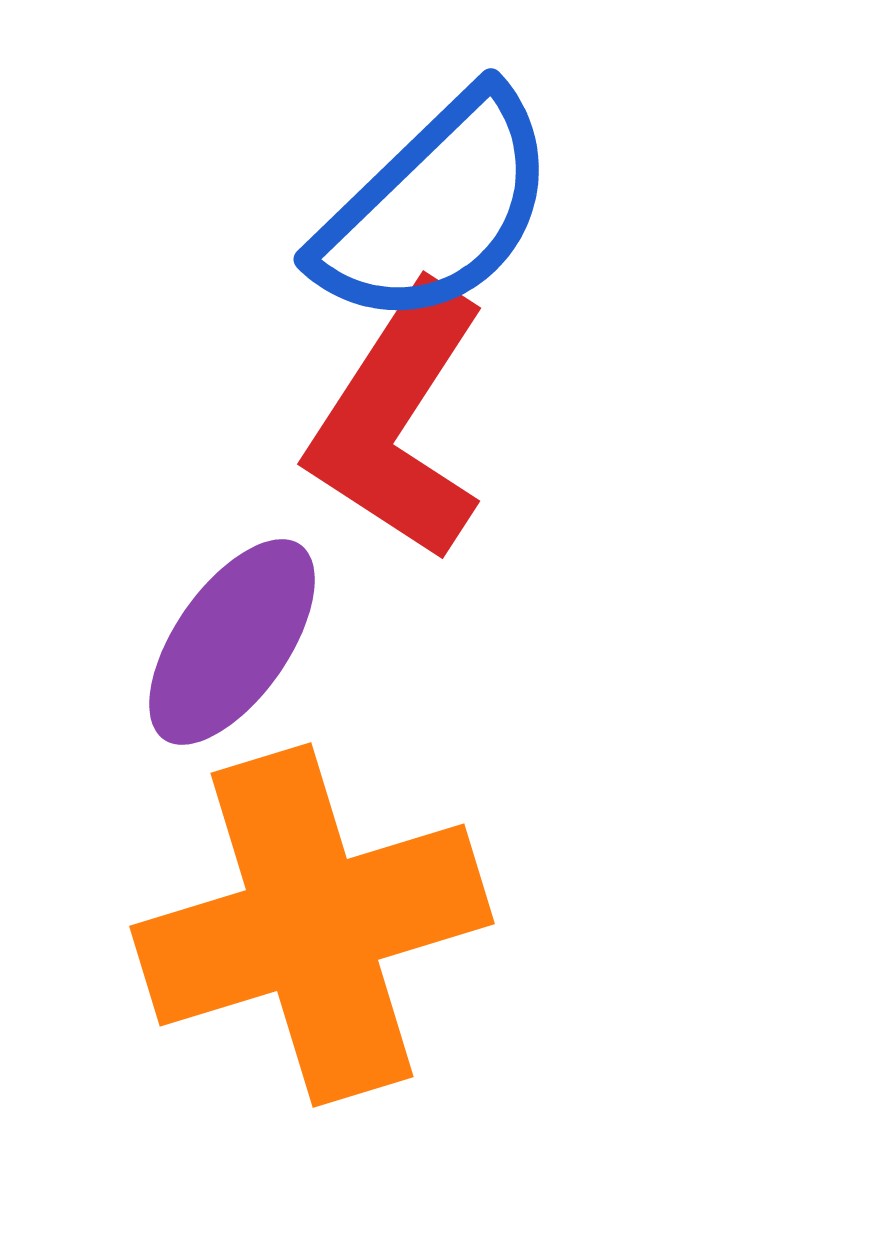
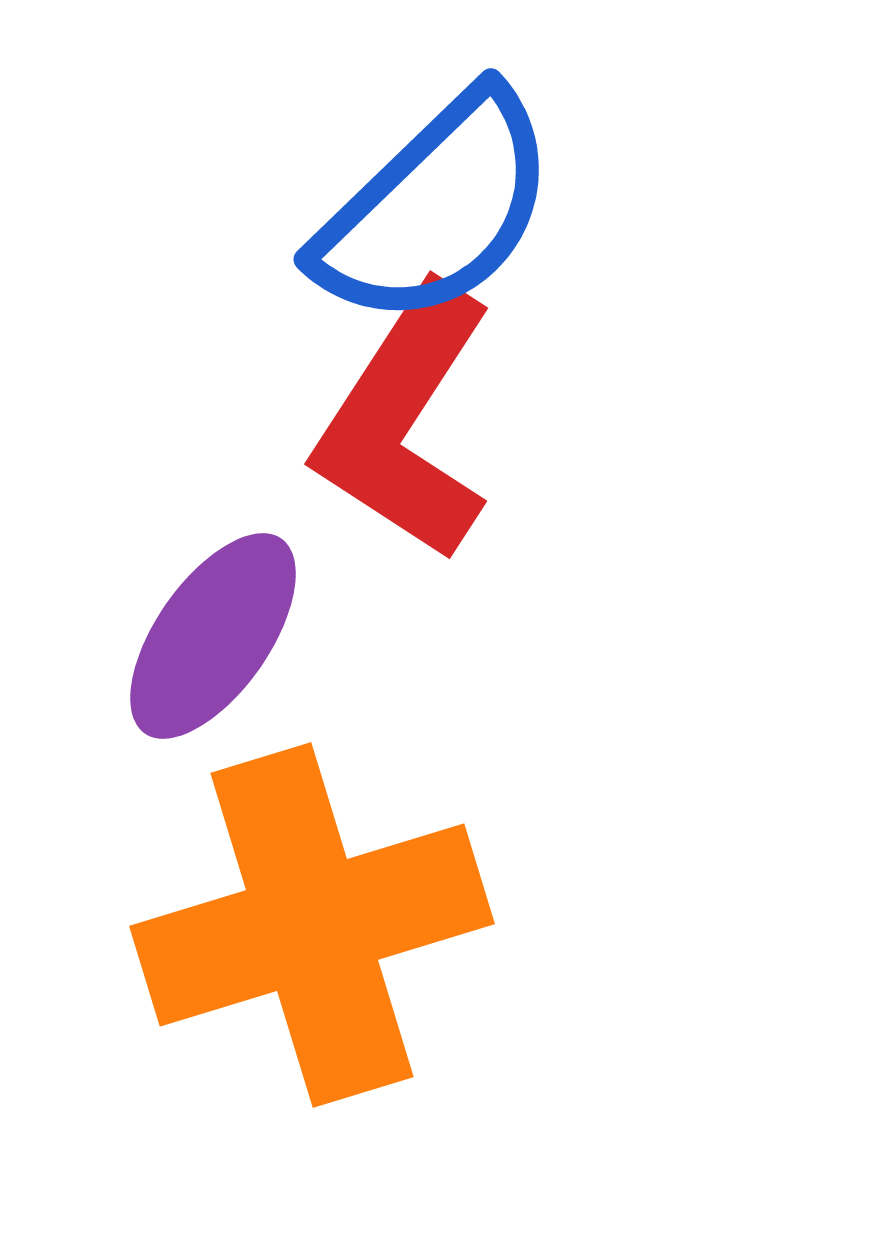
red L-shape: moved 7 px right
purple ellipse: moved 19 px left, 6 px up
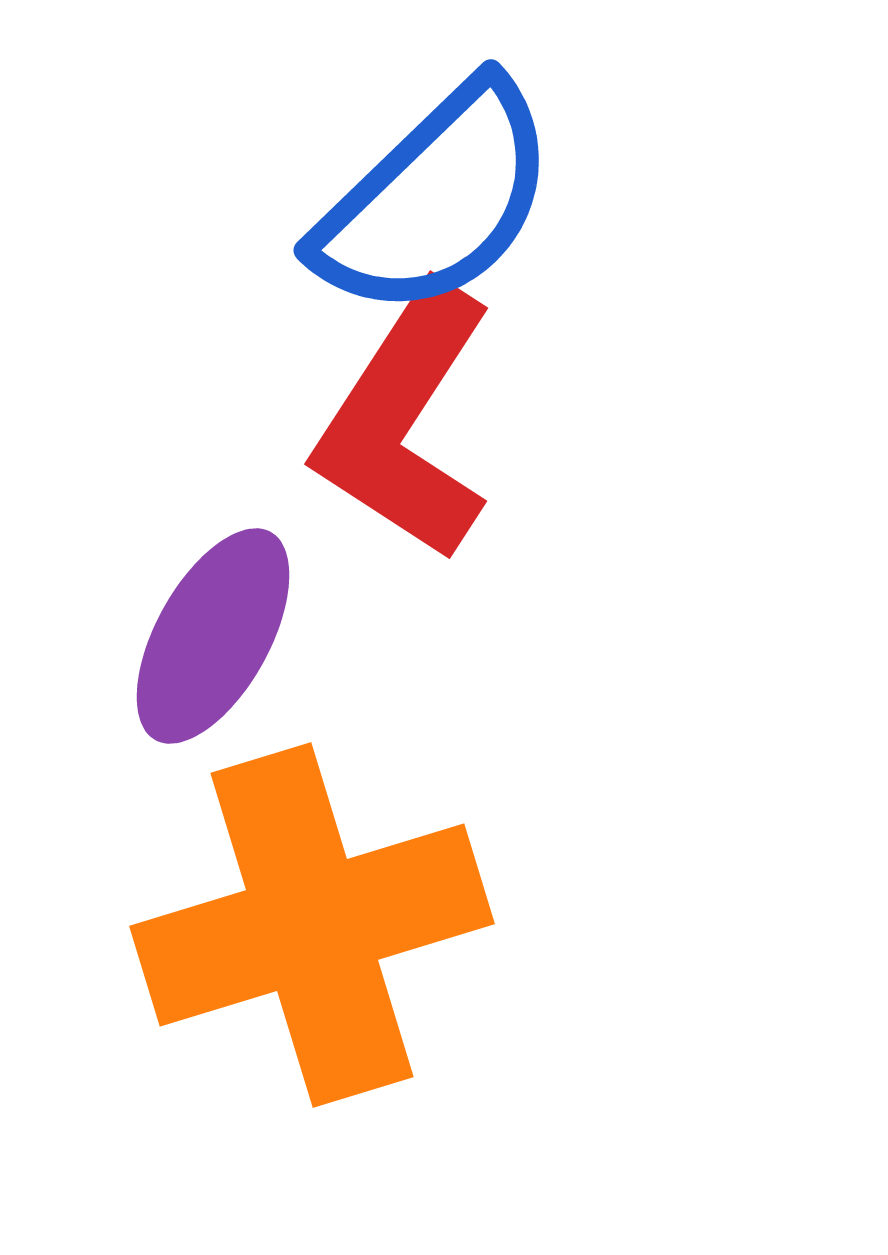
blue semicircle: moved 9 px up
purple ellipse: rotated 6 degrees counterclockwise
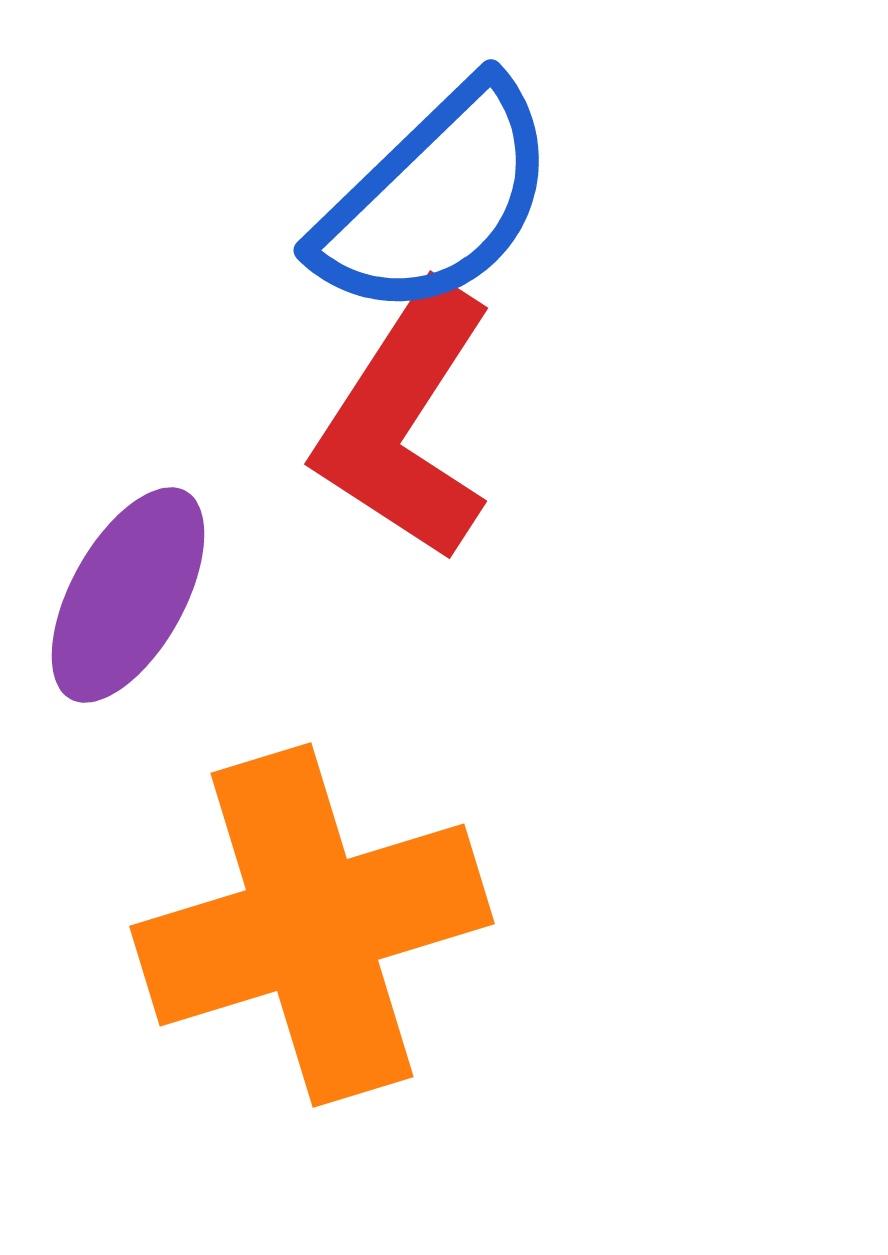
purple ellipse: moved 85 px left, 41 px up
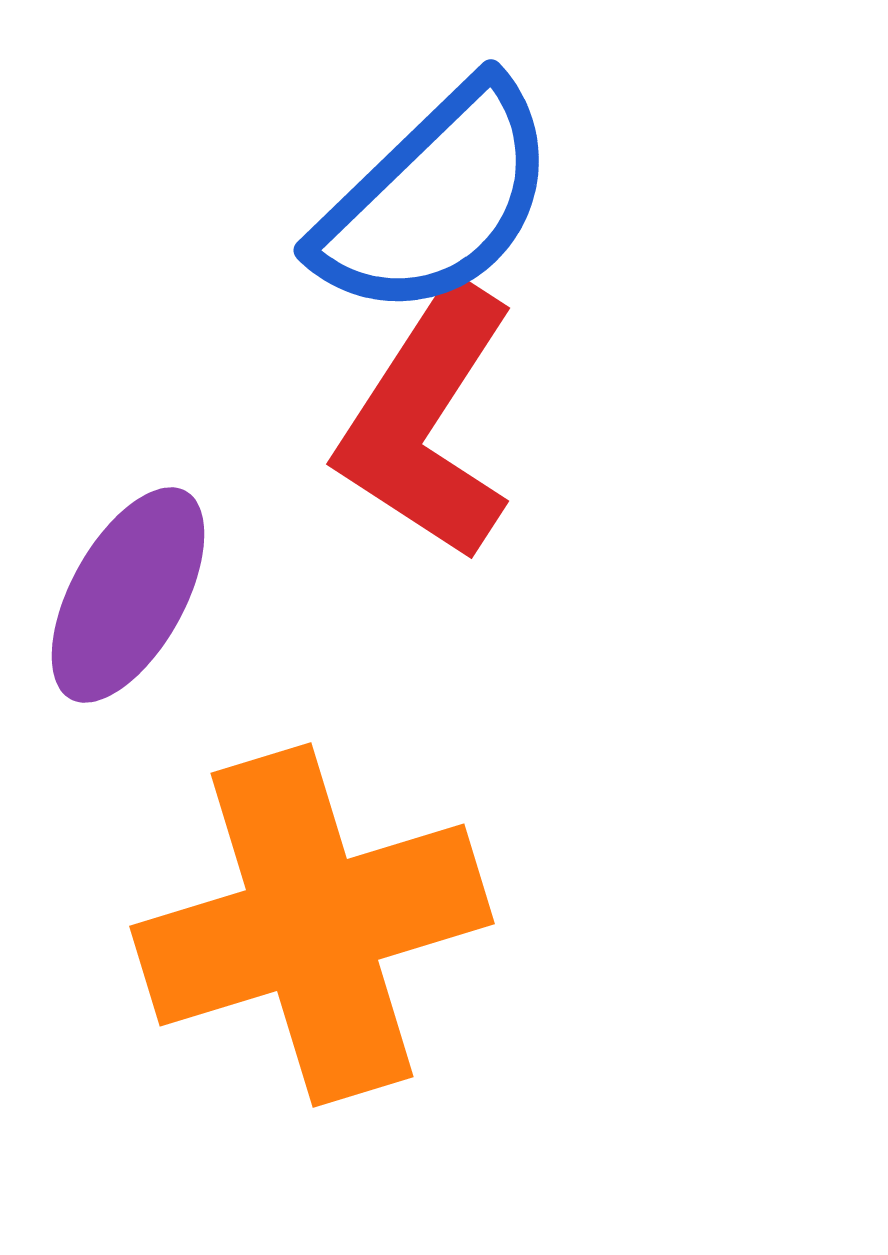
red L-shape: moved 22 px right
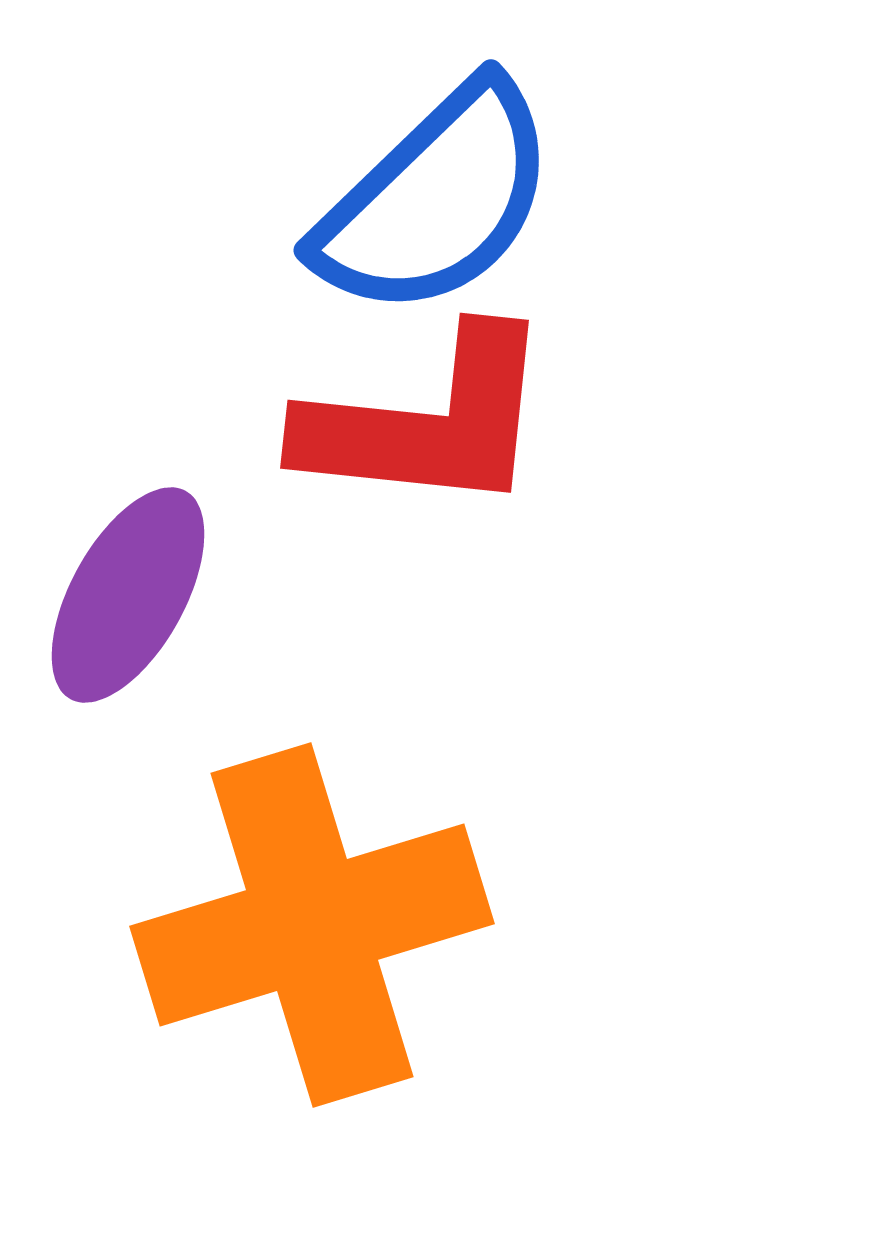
red L-shape: rotated 117 degrees counterclockwise
